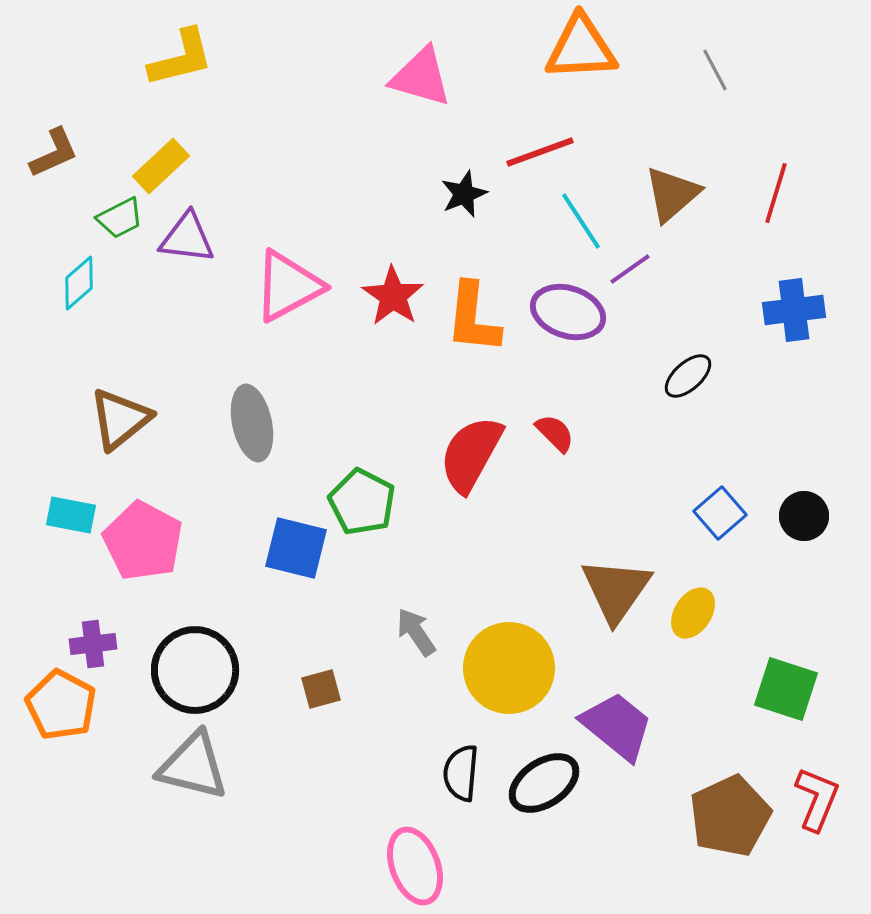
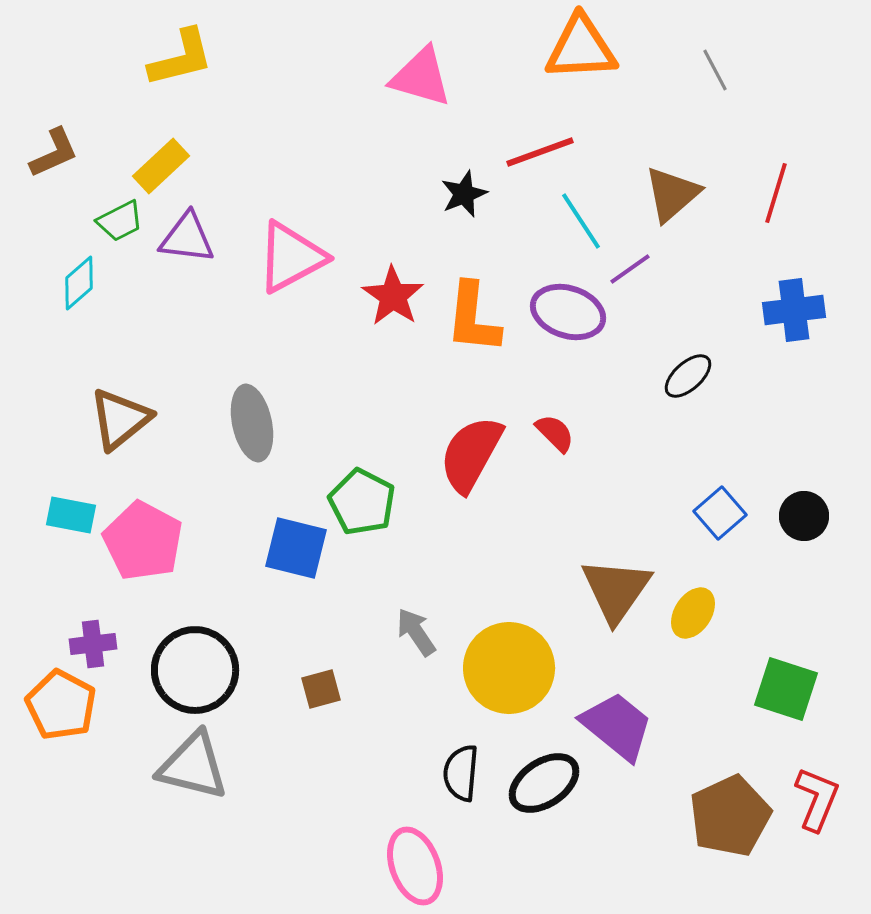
green trapezoid at (120, 218): moved 3 px down
pink triangle at (288, 286): moved 3 px right, 29 px up
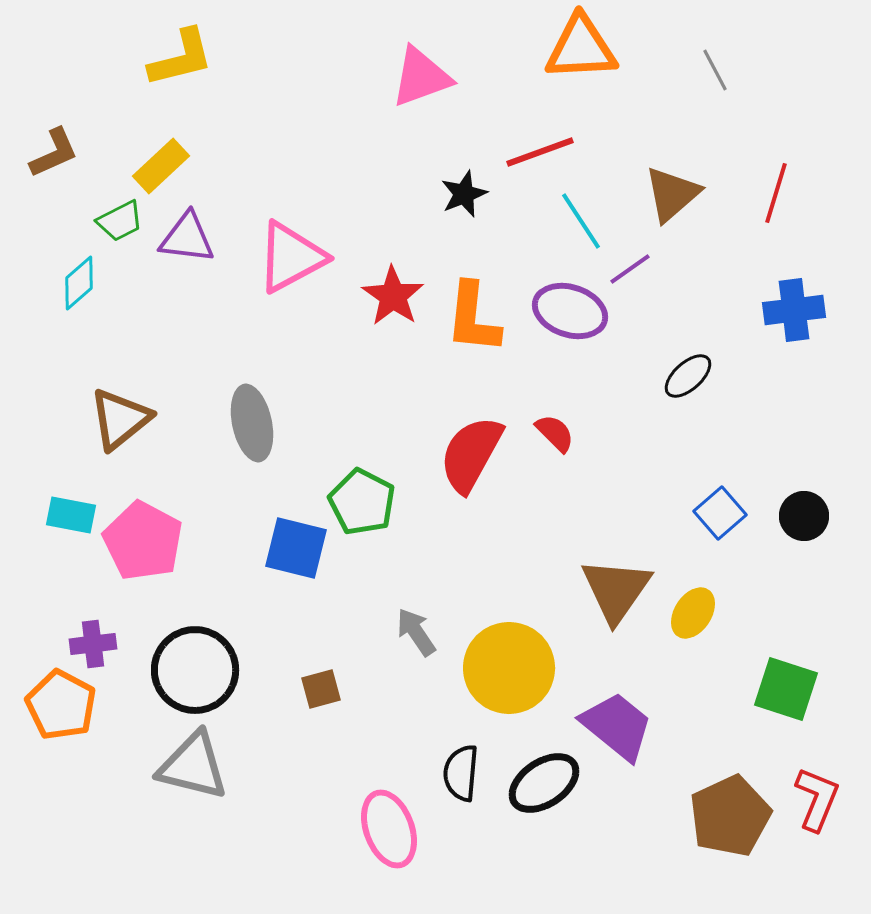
pink triangle at (421, 77): rotated 36 degrees counterclockwise
purple ellipse at (568, 312): moved 2 px right, 1 px up
pink ellipse at (415, 866): moved 26 px left, 37 px up
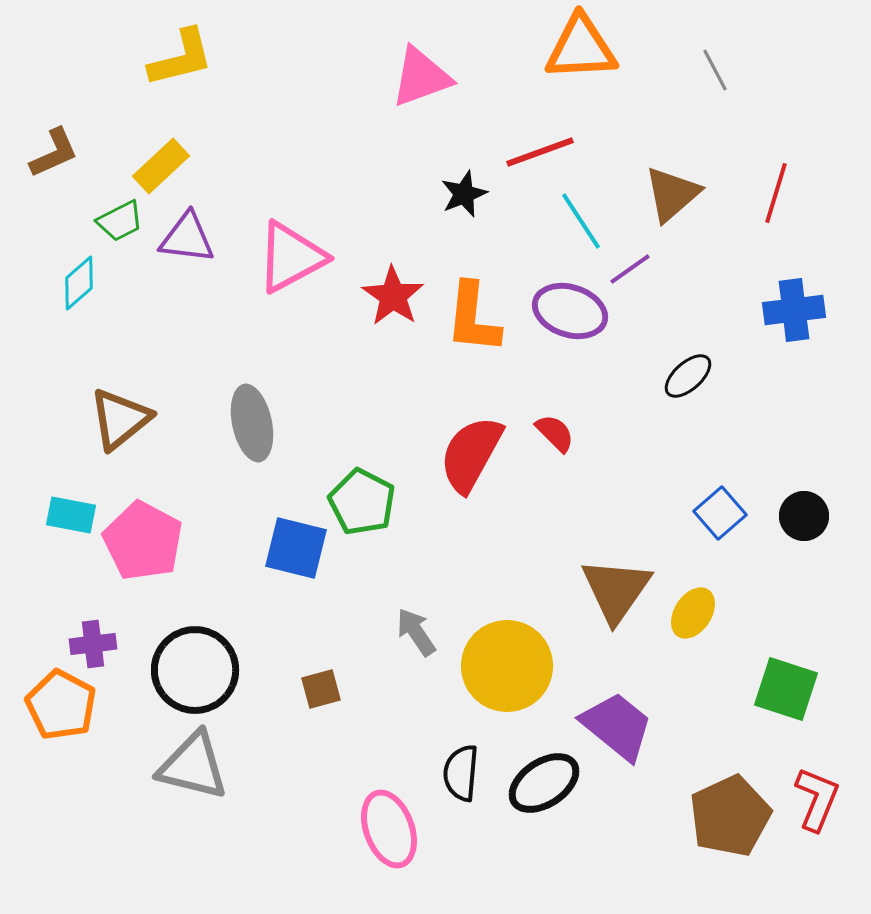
yellow circle at (509, 668): moved 2 px left, 2 px up
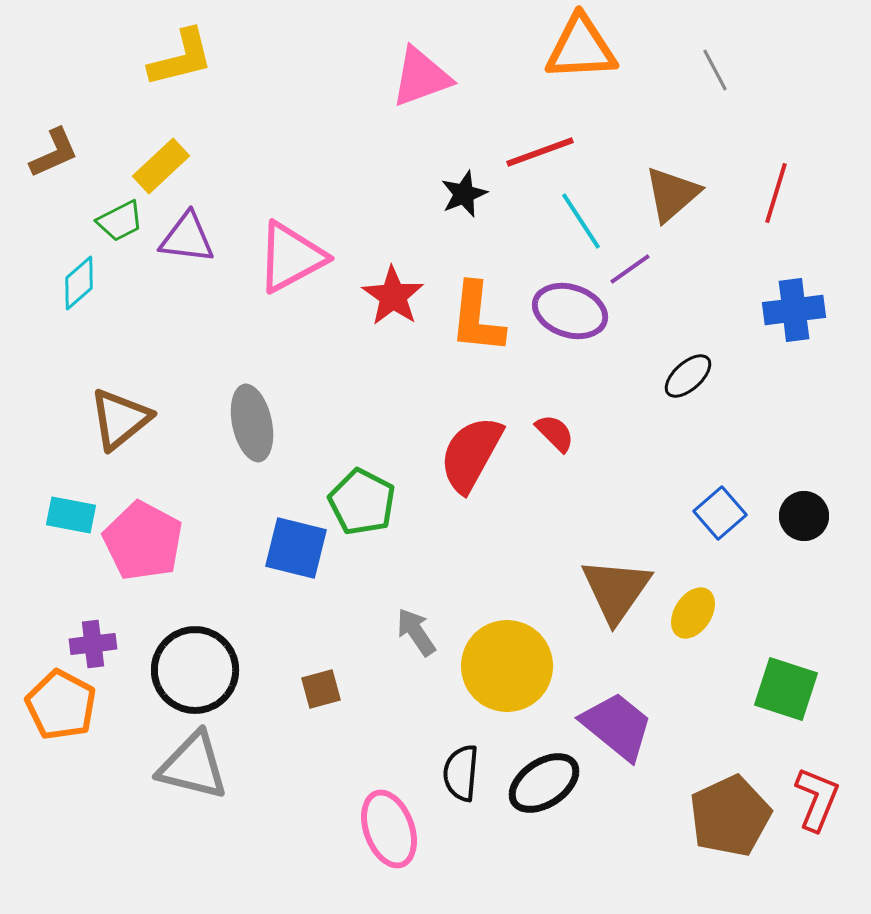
orange L-shape at (473, 318): moved 4 px right
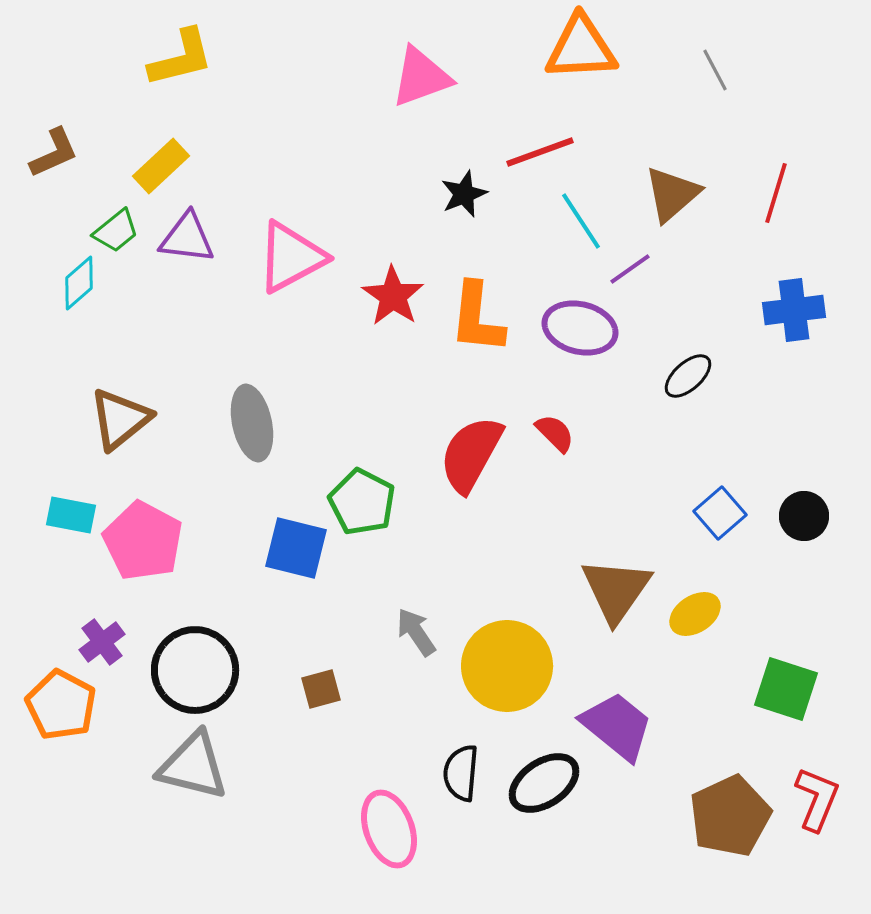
green trapezoid at (120, 221): moved 4 px left, 10 px down; rotated 12 degrees counterclockwise
purple ellipse at (570, 311): moved 10 px right, 17 px down; rotated 4 degrees counterclockwise
yellow ellipse at (693, 613): moved 2 px right, 1 px down; rotated 24 degrees clockwise
purple cross at (93, 644): moved 9 px right, 2 px up; rotated 30 degrees counterclockwise
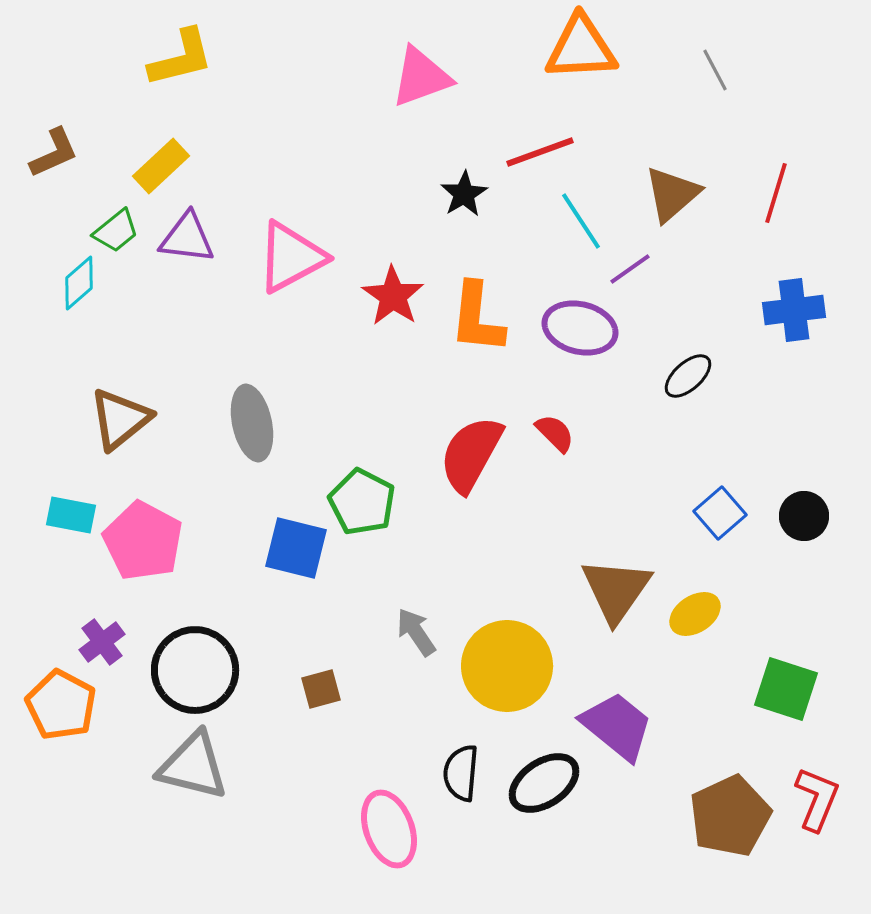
black star at (464, 194): rotated 9 degrees counterclockwise
